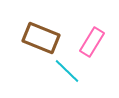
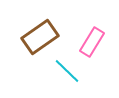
brown rectangle: moved 1 px left, 1 px up; rotated 57 degrees counterclockwise
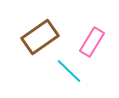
cyan line: moved 2 px right
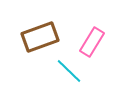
brown rectangle: rotated 15 degrees clockwise
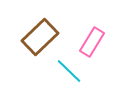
brown rectangle: rotated 24 degrees counterclockwise
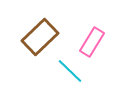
cyan line: moved 1 px right
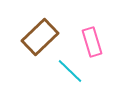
pink rectangle: rotated 48 degrees counterclockwise
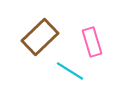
cyan line: rotated 12 degrees counterclockwise
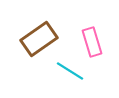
brown rectangle: moved 1 px left, 2 px down; rotated 9 degrees clockwise
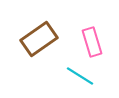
cyan line: moved 10 px right, 5 px down
